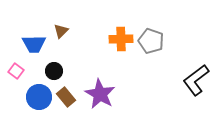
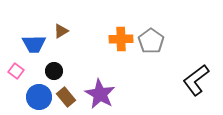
brown triangle: rotated 14 degrees clockwise
gray pentagon: rotated 15 degrees clockwise
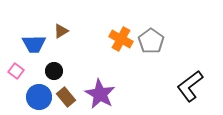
orange cross: rotated 30 degrees clockwise
black L-shape: moved 6 px left, 6 px down
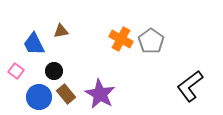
brown triangle: rotated 21 degrees clockwise
blue trapezoid: rotated 65 degrees clockwise
brown rectangle: moved 3 px up
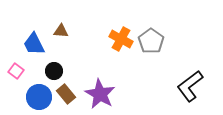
brown triangle: rotated 14 degrees clockwise
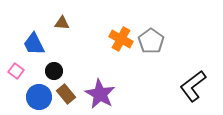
brown triangle: moved 1 px right, 8 px up
black L-shape: moved 3 px right
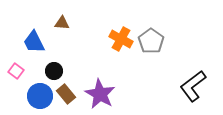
blue trapezoid: moved 2 px up
blue circle: moved 1 px right, 1 px up
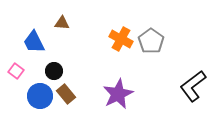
purple star: moved 18 px right; rotated 16 degrees clockwise
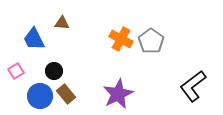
blue trapezoid: moved 3 px up
pink square: rotated 21 degrees clockwise
